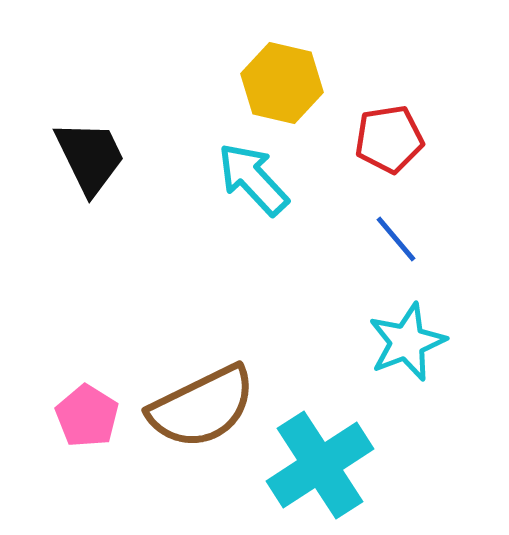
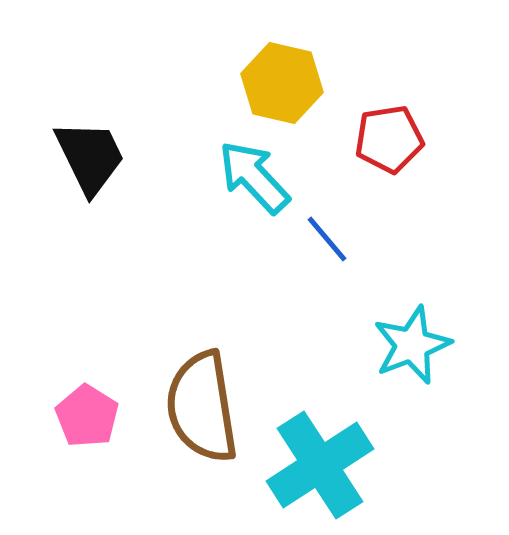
cyan arrow: moved 1 px right, 2 px up
blue line: moved 69 px left
cyan star: moved 5 px right, 3 px down
brown semicircle: rotated 107 degrees clockwise
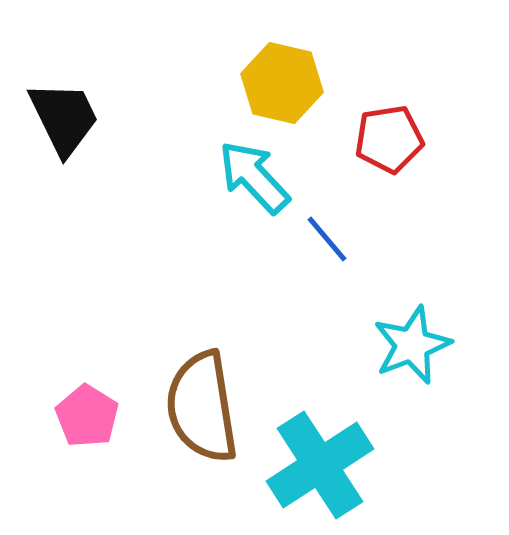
black trapezoid: moved 26 px left, 39 px up
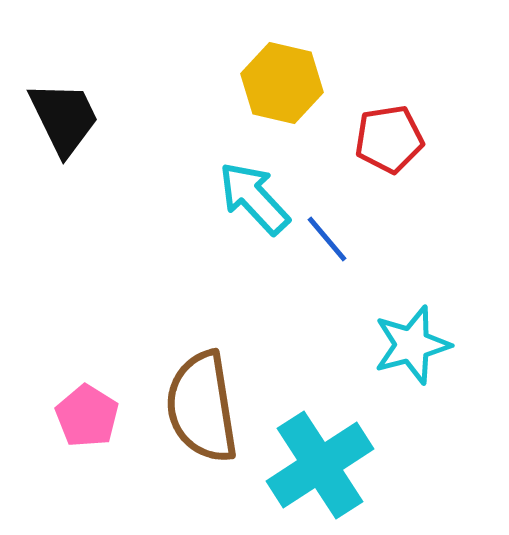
cyan arrow: moved 21 px down
cyan star: rotated 6 degrees clockwise
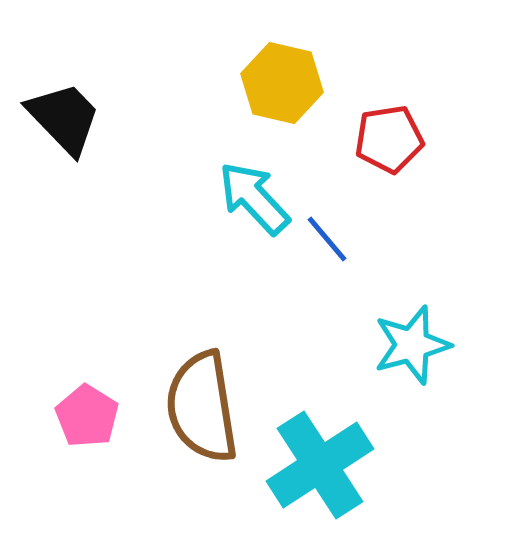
black trapezoid: rotated 18 degrees counterclockwise
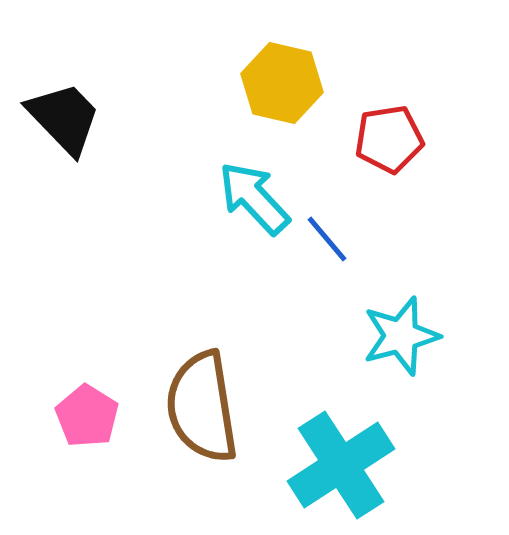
cyan star: moved 11 px left, 9 px up
cyan cross: moved 21 px right
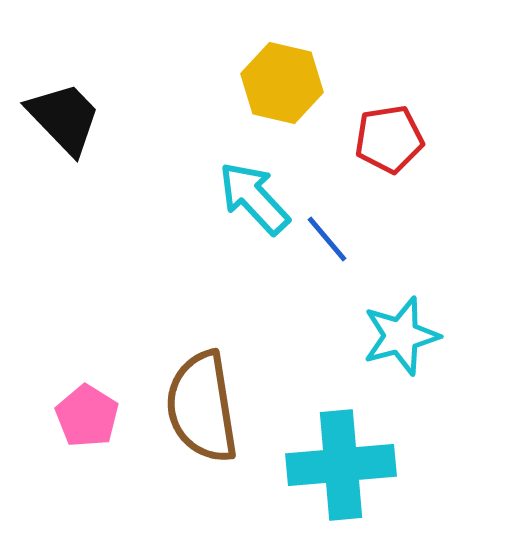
cyan cross: rotated 28 degrees clockwise
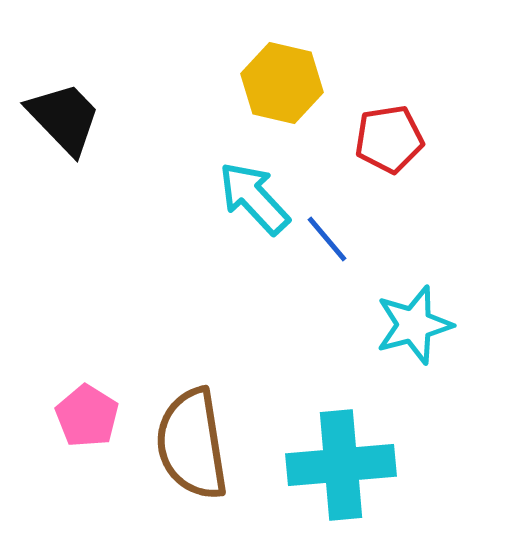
cyan star: moved 13 px right, 11 px up
brown semicircle: moved 10 px left, 37 px down
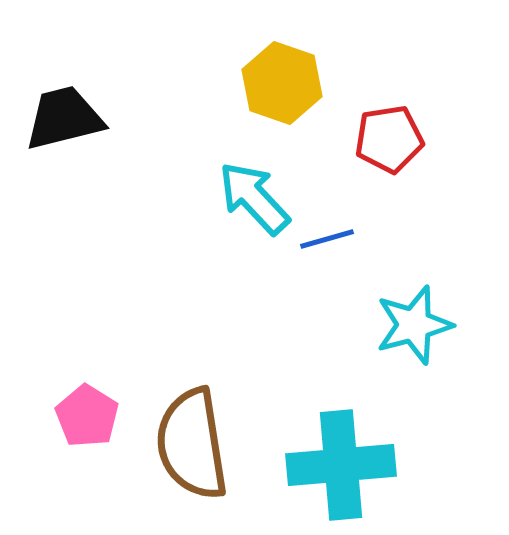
yellow hexagon: rotated 6 degrees clockwise
black trapezoid: rotated 60 degrees counterclockwise
blue line: rotated 66 degrees counterclockwise
